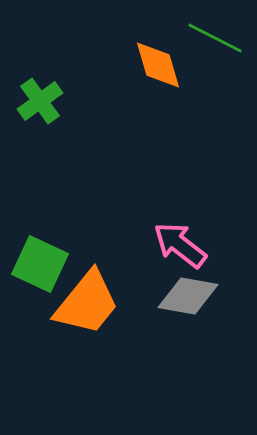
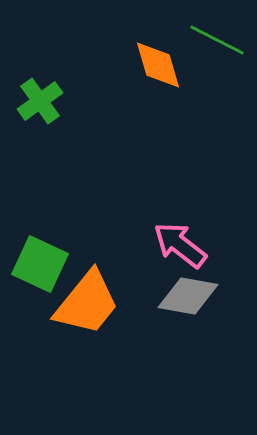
green line: moved 2 px right, 2 px down
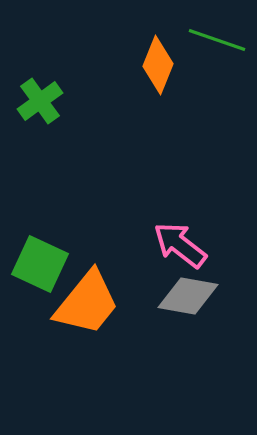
green line: rotated 8 degrees counterclockwise
orange diamond: rotated 38 degrees clockwise
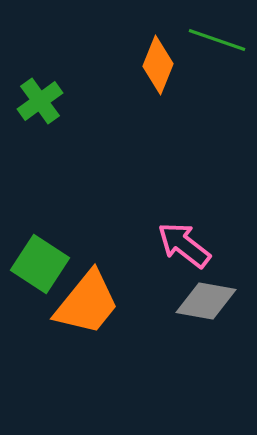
pink arrow: moved 4 px right
green square: rotated 8 degrees clockwise
gray diamond: moved 18 px right, 5 px down
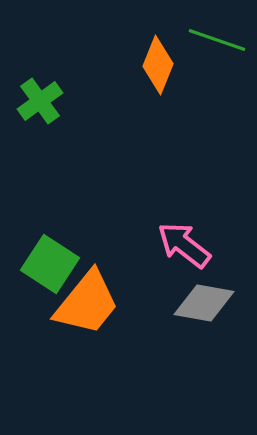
green square: moved 10 px right
gray diamond: moved 2 px left, 2 px down
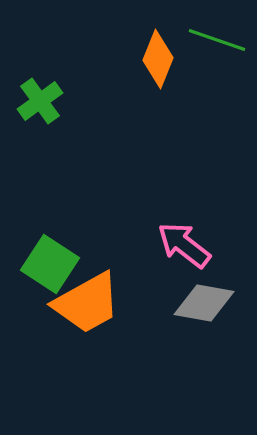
orange diamond: moved 6 px up
orange trapezoid: rotated 22 degrees clockwise
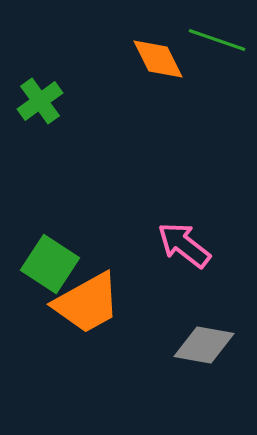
orange diamond: rotated 48 degrees counterclockwise
gray diamond: moved 42 px down
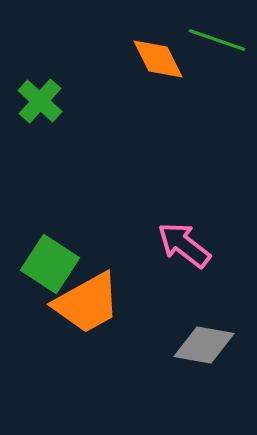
green cross: rotated 12 degrees counterclockwise
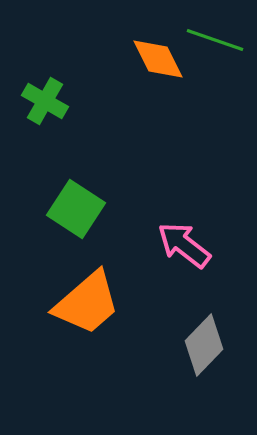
green line: moved 2 px left
green cross: moved 5 px right; rotated 12 degrees counterclockwise
green square: moved 26 px right, 55 px up
orange trapezoid: rotated 12 degrees counterclockwise
gray diamond: rotated 56 degrees counterclockwise
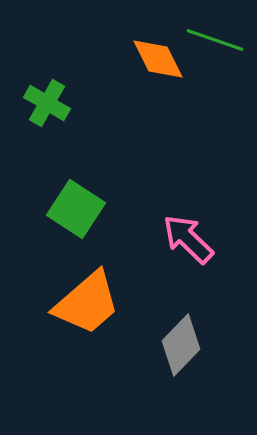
green cross: moved 2 px right, 2 px down
pink arrow: moved 4 px right, 6 px up; rotated 6 degrees clockwise
gray diamond: moved 23 px left
